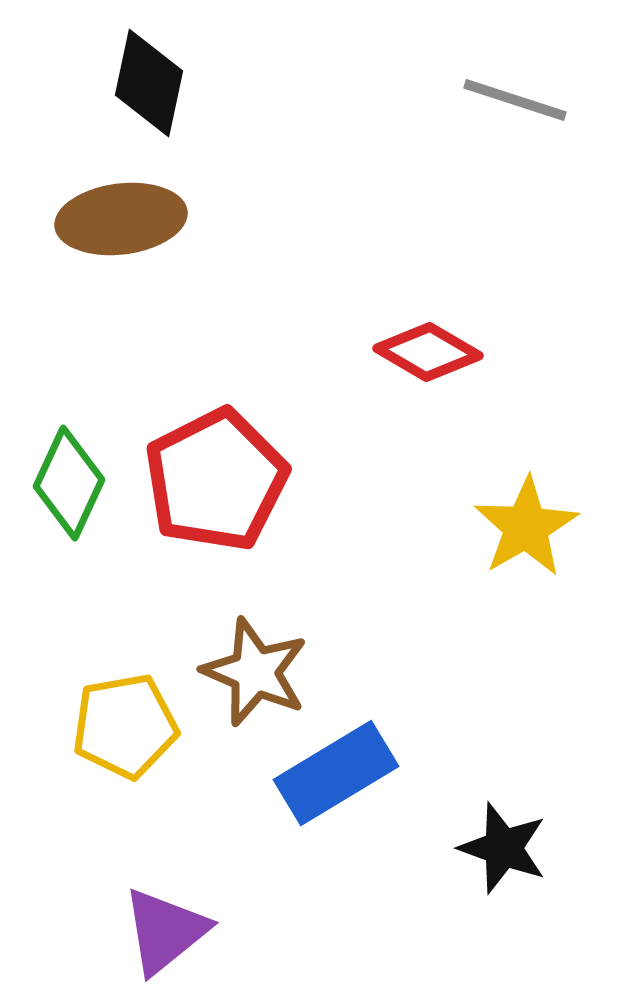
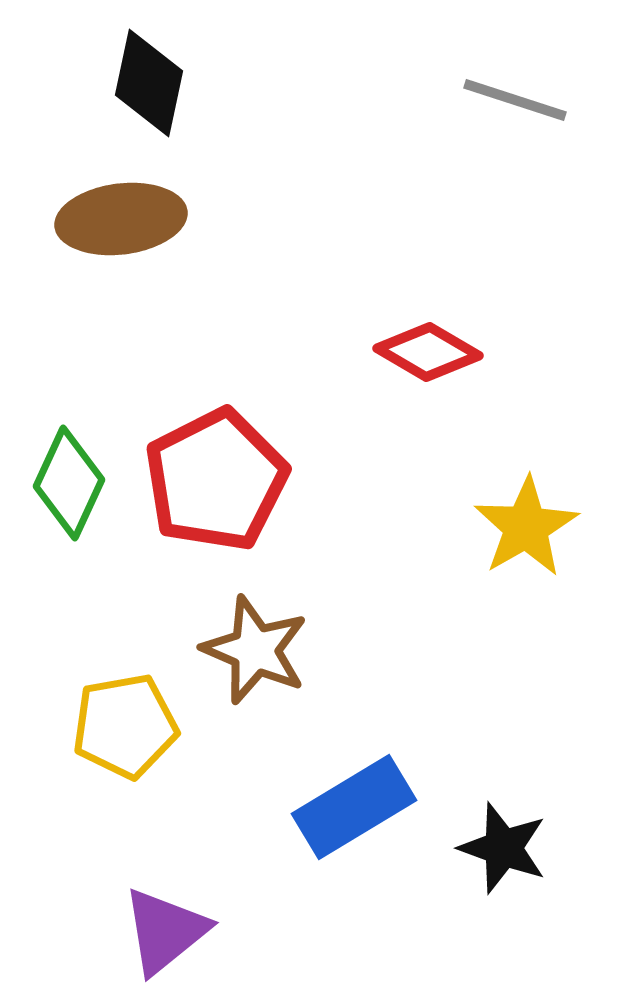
brown star: moved 22 px up
blue rectangle: moved 18 px right, 34 px down
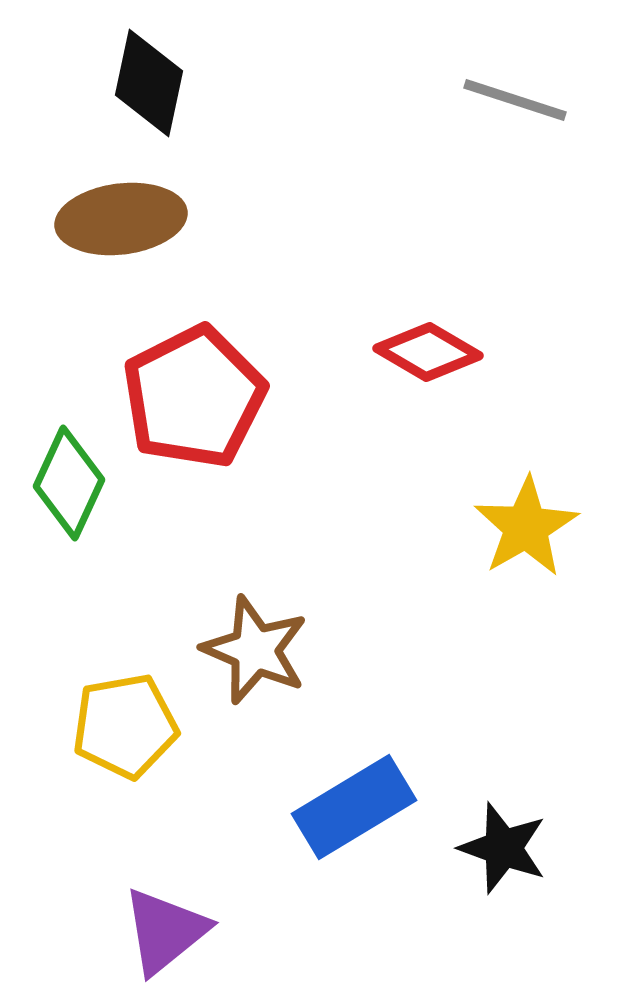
red pentagon: moved 22 px left, 83 px up
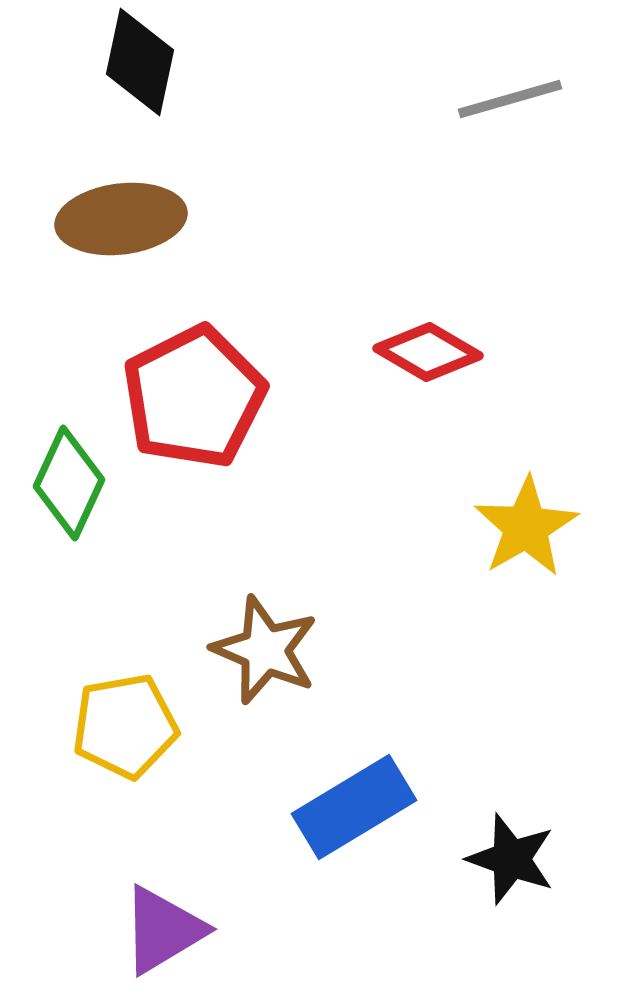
black diamond: moved 9 px left, 21 px up
gray line: moved 5 px left, 1 px up; rotated 34 degrees counterclockwise
brown star: moved 10 px right
black star: moved 8 px right, 11 px down
purple triangle: moved 2 px left, 1 px up; rotated 8 degrees clockwise
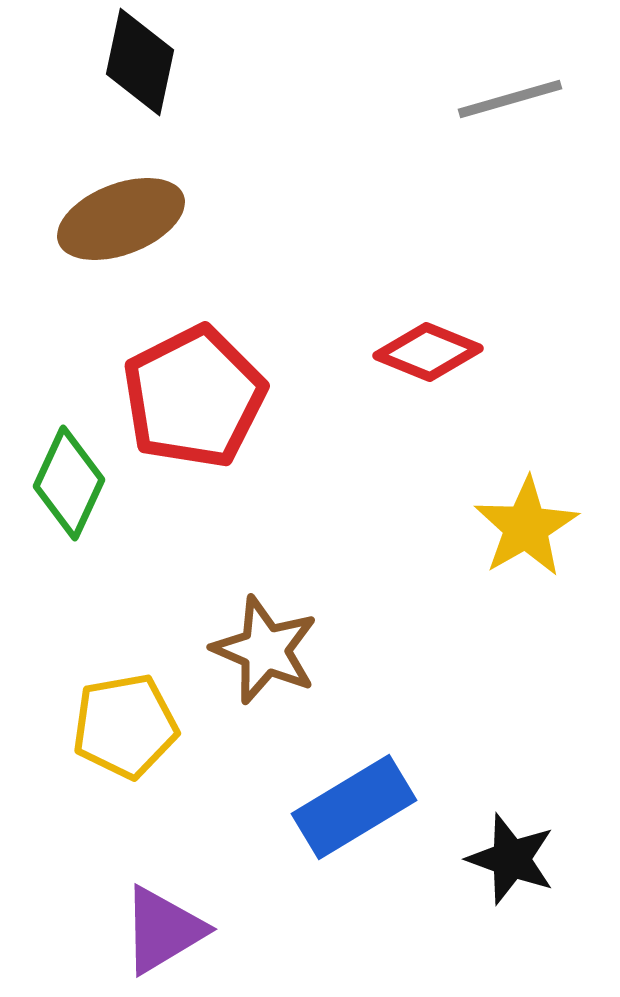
brown ellipse: rotated 14 degrees counterclockwise
red diamond: rotated 8 degrees counterclockwise
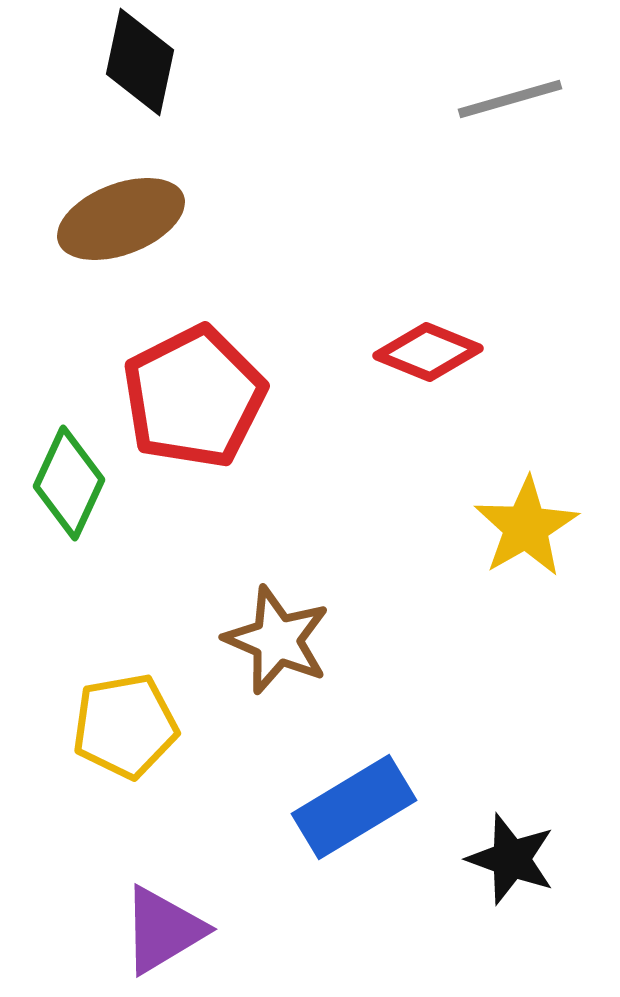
brown star: moved 12 px right, 10 px up
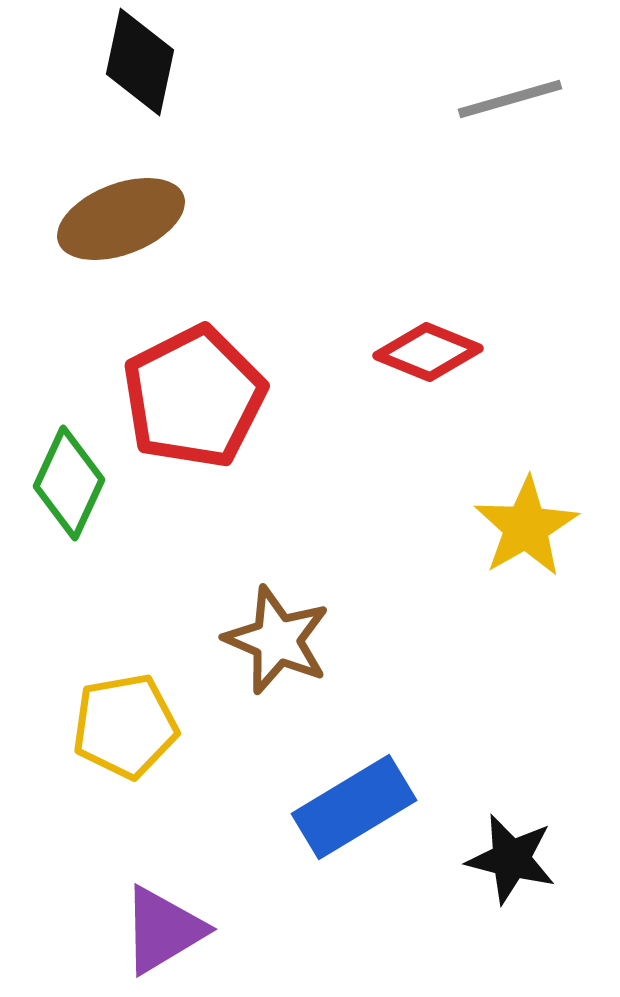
black star: rotated 6 degrees counterclockwise
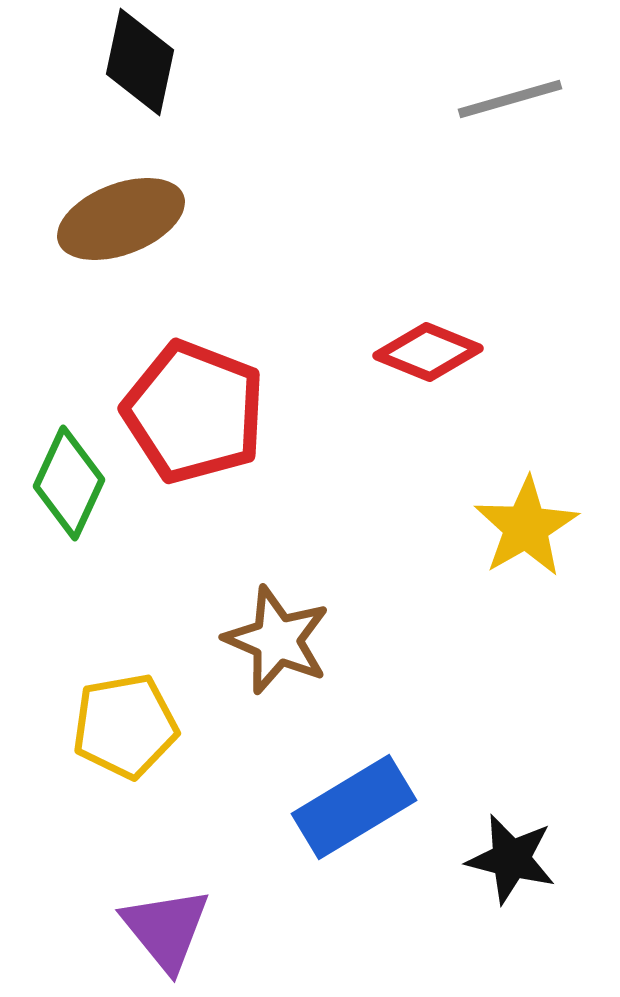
red pentagon: moved 15 px down; rotated 24 degrees counterclockwise
purple triangle: moved 3 px right, 1 px up; rotated 38 degrees counterclockwise
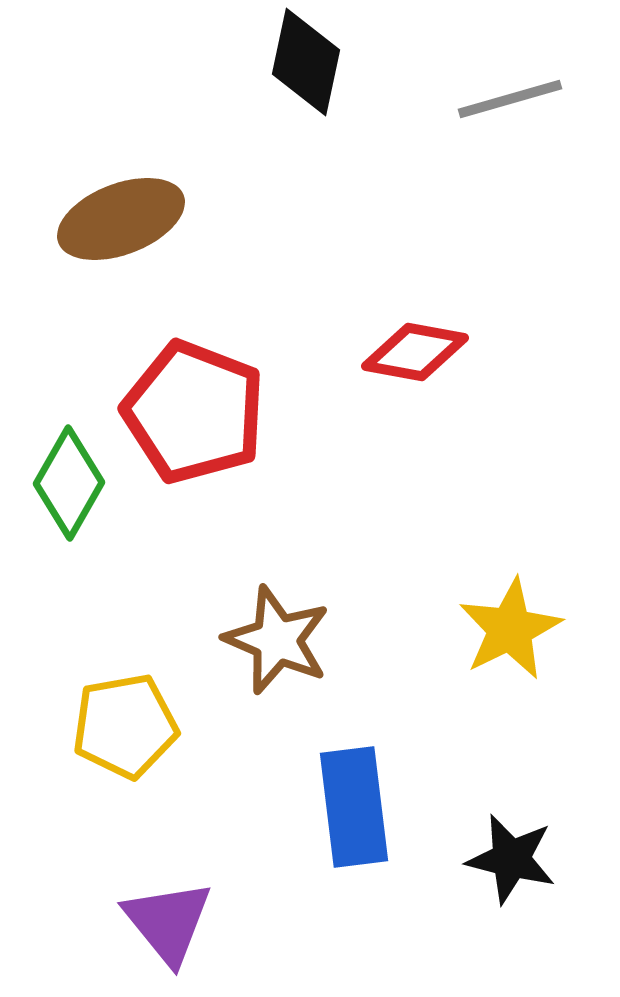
black diamond: moved 166 px right
red diamond: moved 13 px left; rotated 12 degrees counterclockwise
green diamond: rotated 5 degrees clockwise
yellow star: moved 16 px left, 102 px down; rotated 4 degrees clockwise
blue rectangle: rotated 66 degrees counterclockwise
purple triangle: moved 2 px right, 7 px up
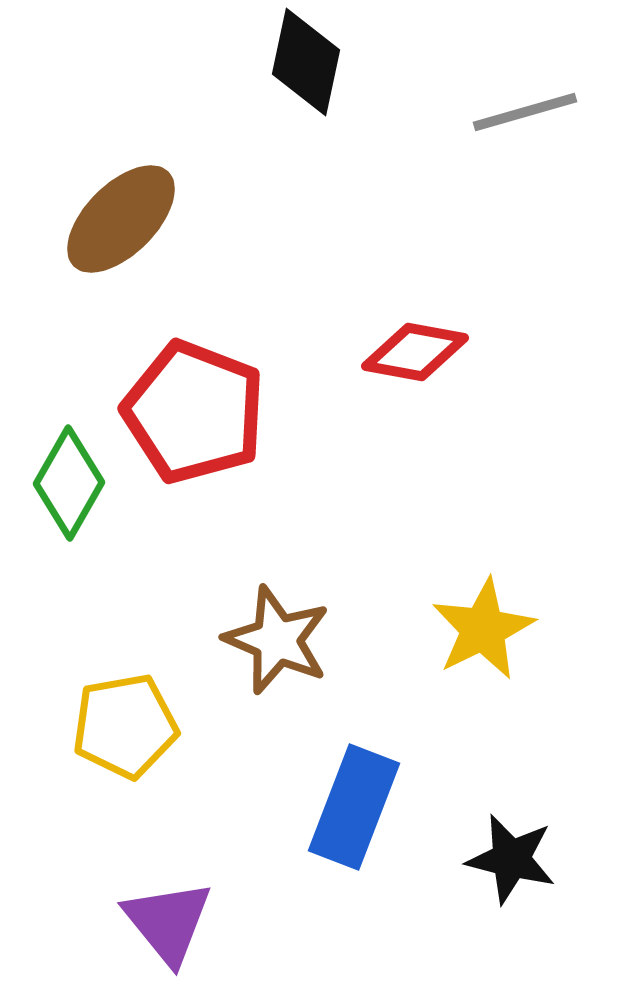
gray line: moved 15 px right, 13 px down
brown ellipse: rotated 24 degrees counterclockwise
yellow star: moved 27 px left
blue rectangle: rotated 28 degrees clockwise
